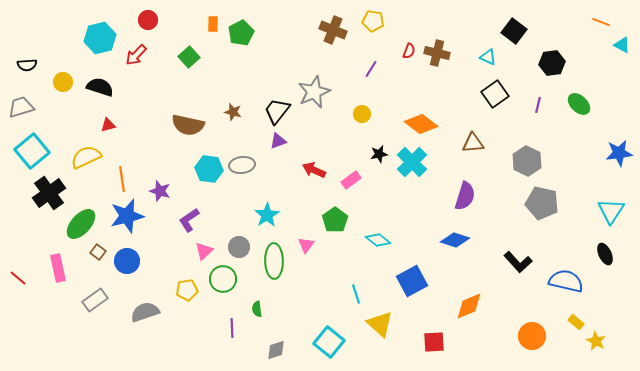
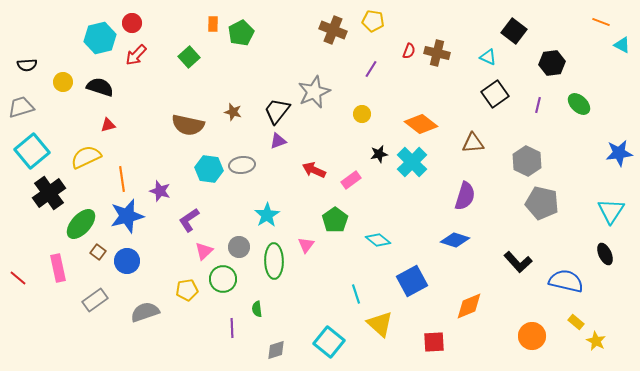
red circle at (148, 20): moved 16 px left, 3 px down
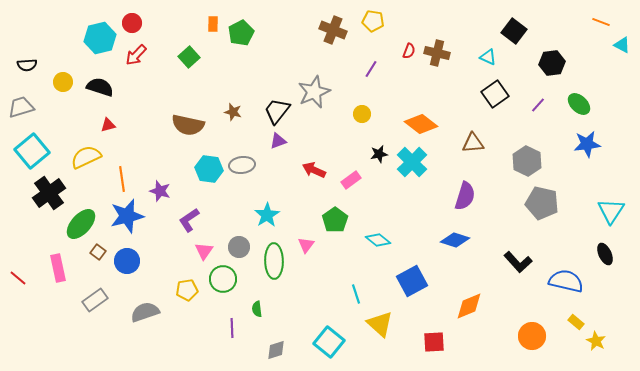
purple line at (538, 105): rotated 28 degrees clockwise
blue star at (619, 153): moved 32 px left, 9 px up
pink triangle at (204, 251): rotated 12 degrees counterclockwise
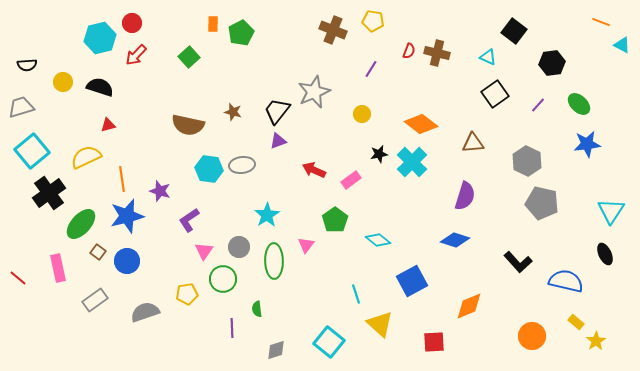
yellow pentagon at (187, 290): moved 4 px down
yellow star at (596, 341): rotated 12 degrees clockwise
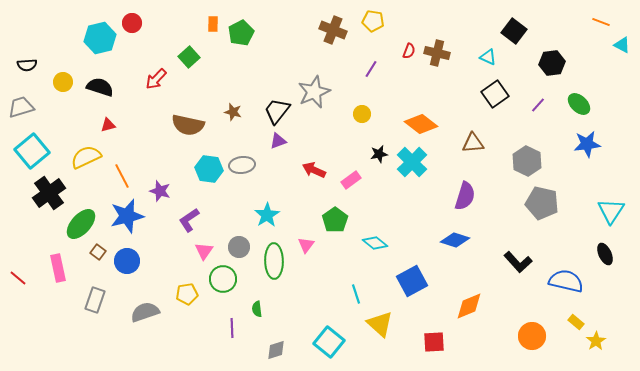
red arrow at (136, 55): moved 20 px right, 24 px down
orange line at (122, 179): moved 3 px up; rotated 20 degrees counterclockwise
cyan diamond at (378, 240): moved 3 px left, 3 px down
gray rectangle at (95, 300): rotated 35 degrees counterclockwise
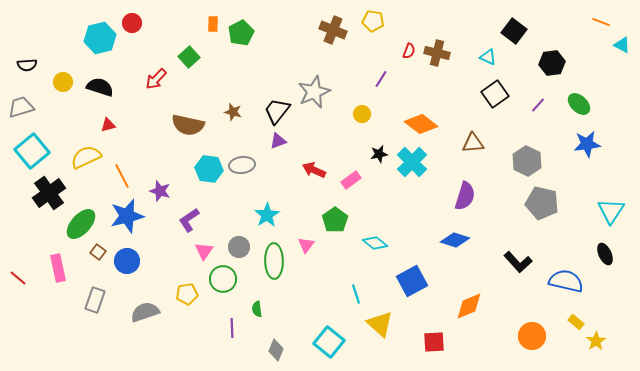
purple line at (371, 69): moved 10 px right, 10 px down
gray diamond at (276, 350): rotated 50 degrees counterclockwise
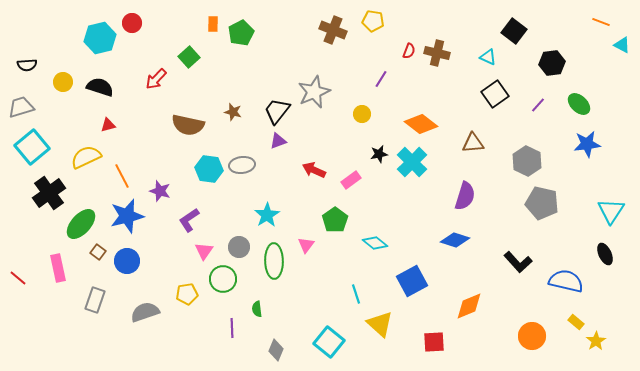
cyan square at (32, 151): moved 4 px up
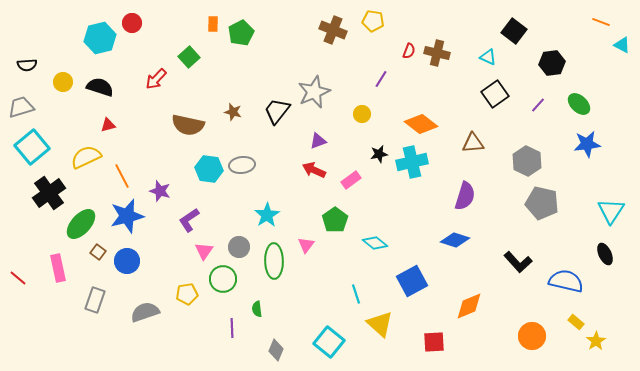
purple triangle at (278, 141): moved 40 px right
cyan cross at (412, 162): rotated 32 degrees clockwise
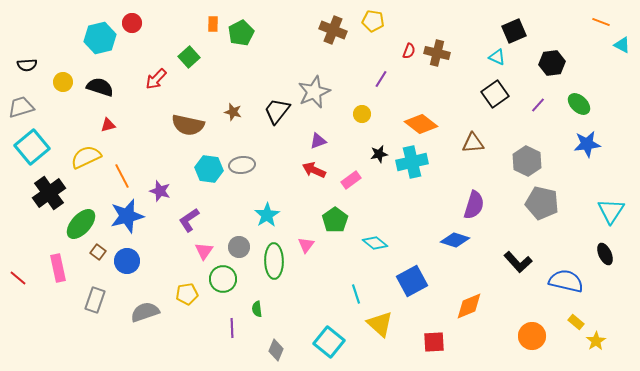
black square at (514, 31): rotated 30 degrees clockwise
cyan triangle at (488, 57): moved 9 px right
purple semicircle at (465, 196): moved 9 px right, 9 px down
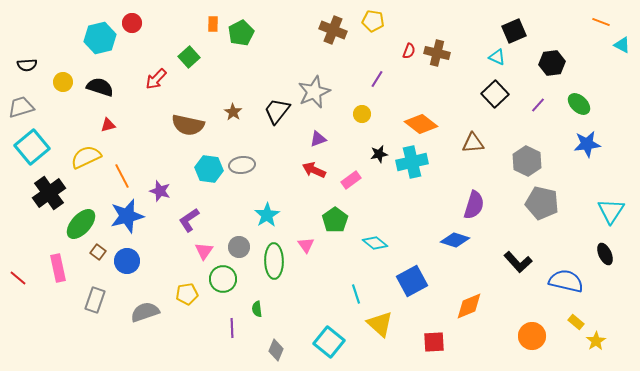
purple line at (381, 79): moved 4 px left
black square at (495, 94): rotated 8 degrees counterclockwise
brown star at (233, 112): rotated 18 degrees clockwise
purple triangle at (318, 141): moved 2 px up
pink triangle at (306, 245): rotated 12 degrees counterclockwise
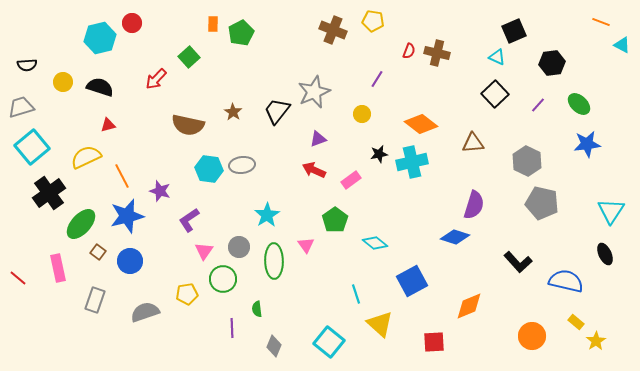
blue diamond at (455, 240): moved 3 px up
blue circle at (127, 261): moved 3 px right
gray diamond at (276, 350): moved 2 px left, 4 px up
